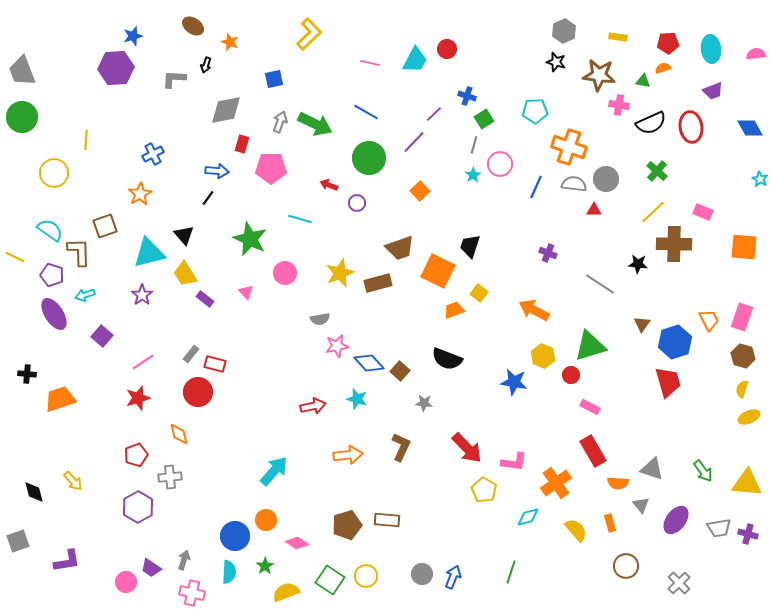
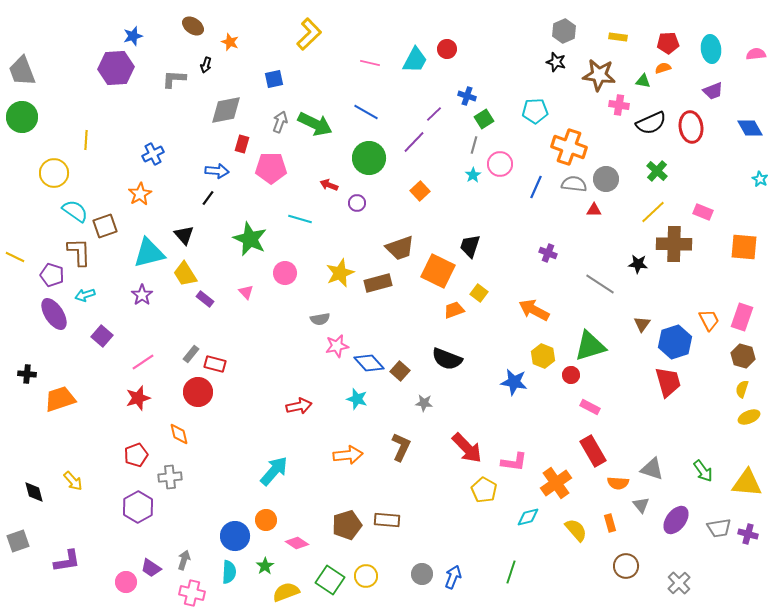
cyan semicircle at (50, 230): moved 25 px right, 19 px up
red arrow at (313, 406): moved 14 px left
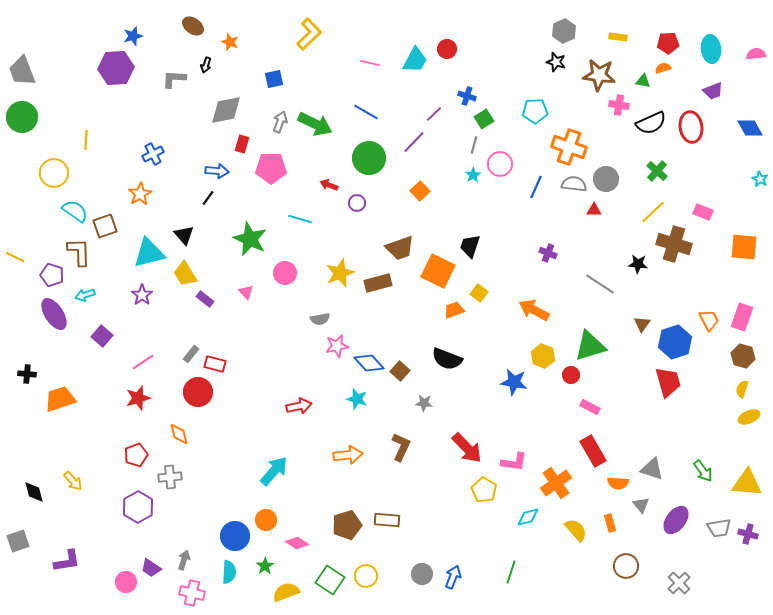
brown cross at (674, 244): rotated 16 degrees clockwise
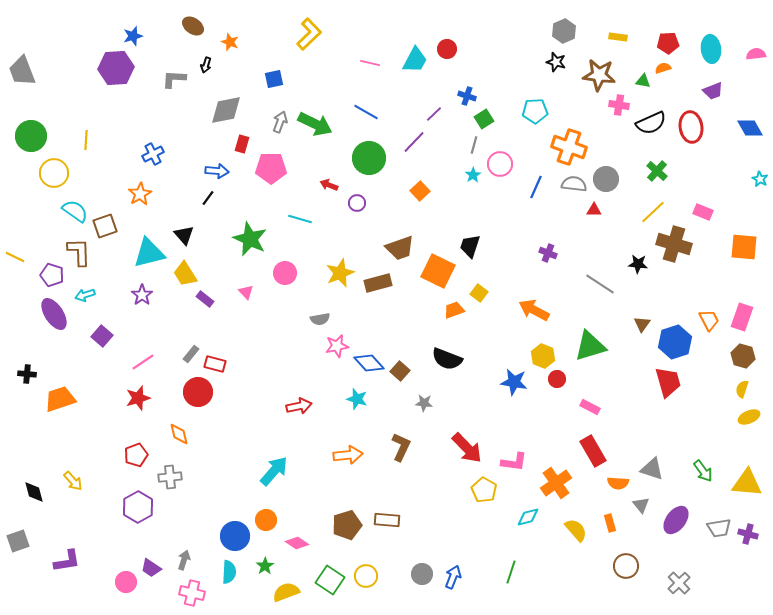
green circle at (22, 117): moved 9 px right, 19 px down
red circle at (571, 375): moved 14 px left, 4 px down
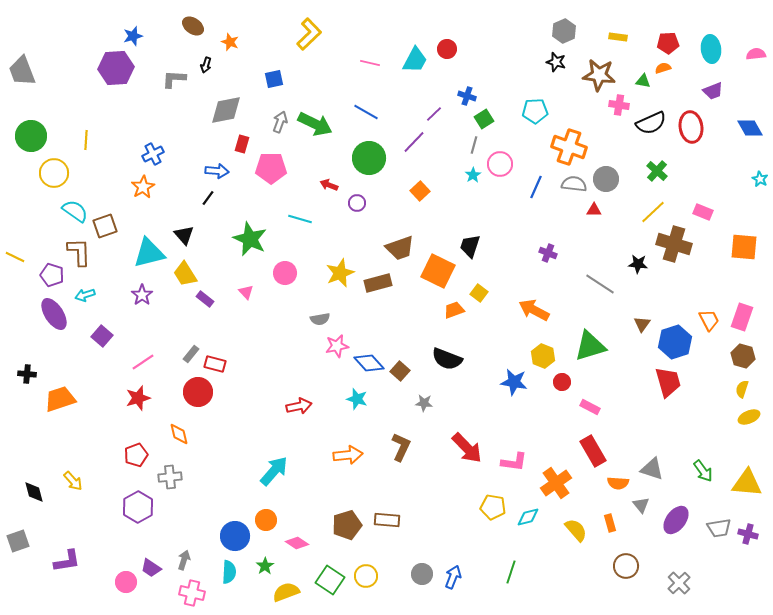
orange star at (140, 194): moved 3 px right, 7 px up
red circle at (557, 379): moved 5 px right, 3 px down
yellow pentagon at (484, 490): moved 9 px right, 17 px down; rotated 20 degrees counterclockwise
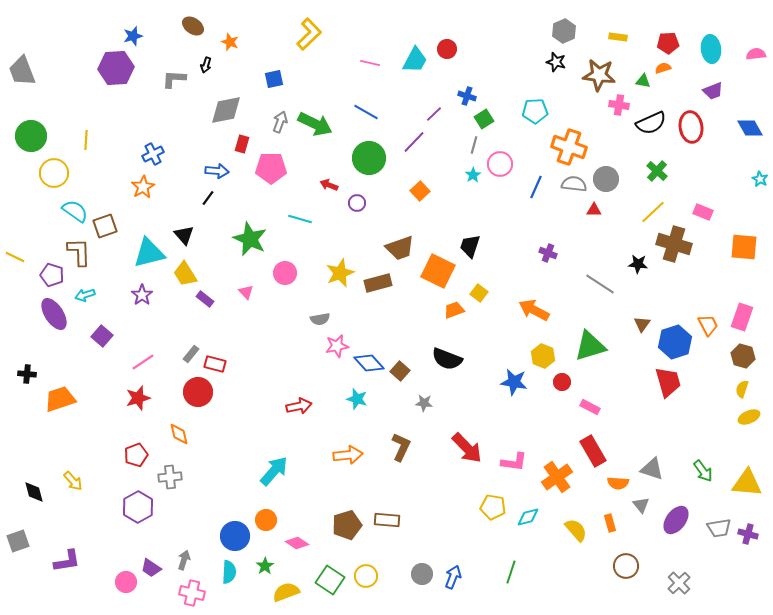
orange trapezoid at (709, 320): moved 1 px left, 5 px down
orange cross at (556, 483): moved 1 px right, 6 px up
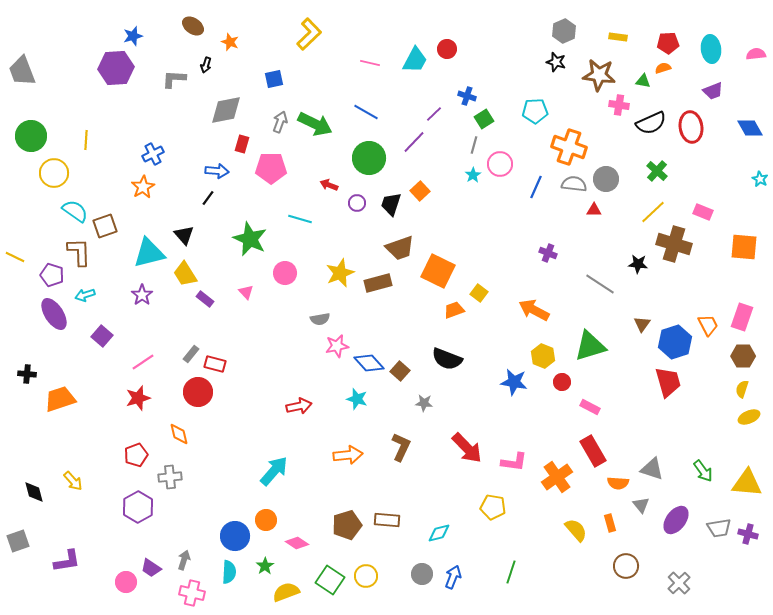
black trapezoid at (470, 246): moved 79 px left, 42 px up
brown hexagon at (743, 356): rotated 15 degrees counterclockwise
cyan diamond at (528, 517): moved 89 px left, 16 px down
